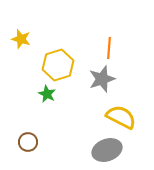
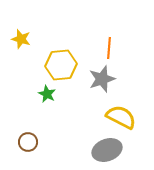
yellow hexagon: moved 3 px right; rotated 12 degrees clockwise
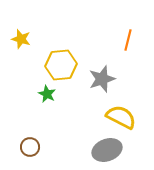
orange line: moved 19 px right, 8 px up; rotated 10 degrees clockwise
brown circle: moved 2 px right, 5 px down
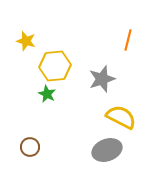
yellow star: moved 5 px right, 2 px down
yellow hexagon: moved 6 px left, 1 px down
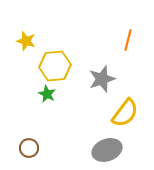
yellow semicircle: moved 4 px right, 4 px up; rotated 100 degrees clockwise
brown circle: moved 1 px left, 1 px down
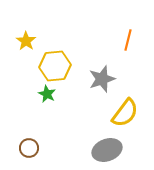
yellow star: rotated 18 degrees clockwise
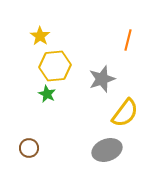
yellow star: moved 14 px right, 5 px up
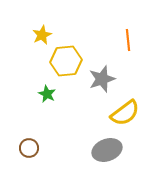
yellow star: moved 2 px right, 1 px up; rotated 12 degrees clockwise
orange line: rotated 20 degrees counterclockwise
yellow hexagon: moved 11 px right, 5 px up
yellow semicircle: rotated 16 degrees clockwise
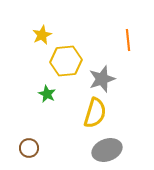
yellow semicircle: moved 30 px left; rotated 36 degrees counterclockwise
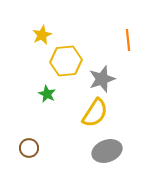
yellow semicircle: rotated 16 degrees clockwise
gray ellipse: moved 1 px down
